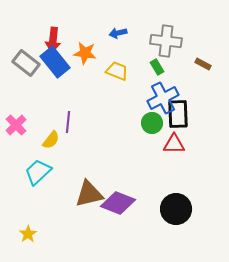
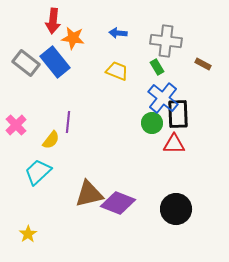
blue arrow: rotated 18 degrees clockwise
red arrow: moved 19 px up
orange star: moved 12 px left, 15 px up
blue cross: rotated 24 degrees counterclockwise
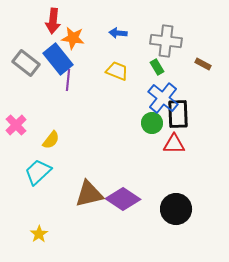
blue rectangle: moved 3 px right, 3 px up
purple line: moved 42 px up
purple diamond: moved 5 px right, 4 px up; rotated 12 degrees clockwise
yellow star: moved 11 px right
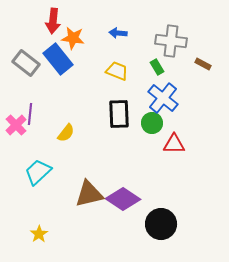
gray cross: moved 5 px right
purple line: moved 38 px left, 34 px down
black rectangle: moved 59 px left
yellow semicircle: moved 15 px right, 7 px up
black circle: moved 15 px left, 15 px down
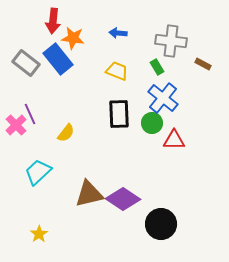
purple line: rotated 30 degrees counterclockwise
red triangle: moved 4 px up
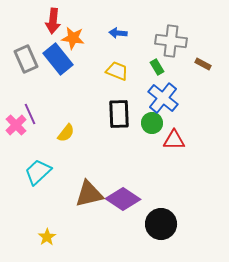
gray rectangle: moved 4 px up; rotated 28 degrees clockwise
yellow star: moved 8 px right, 3 px down
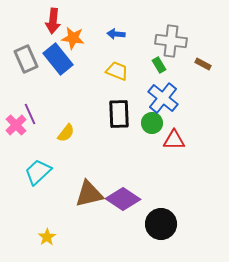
blue arrow: moved 2 px left, 1 px down
green rectangle: moved 2 px right, 2 px up
